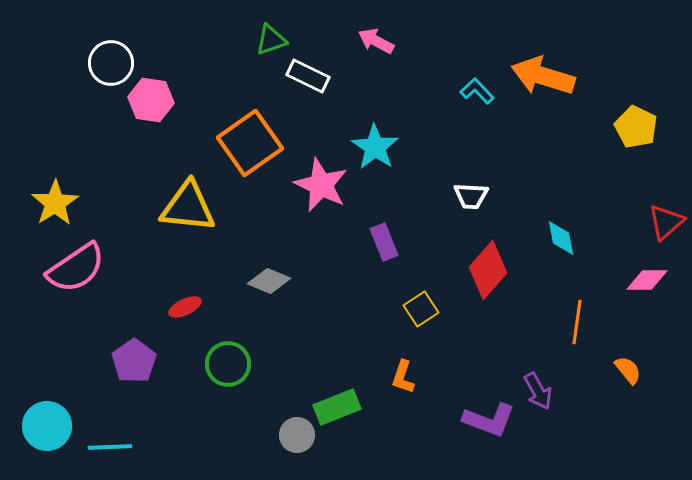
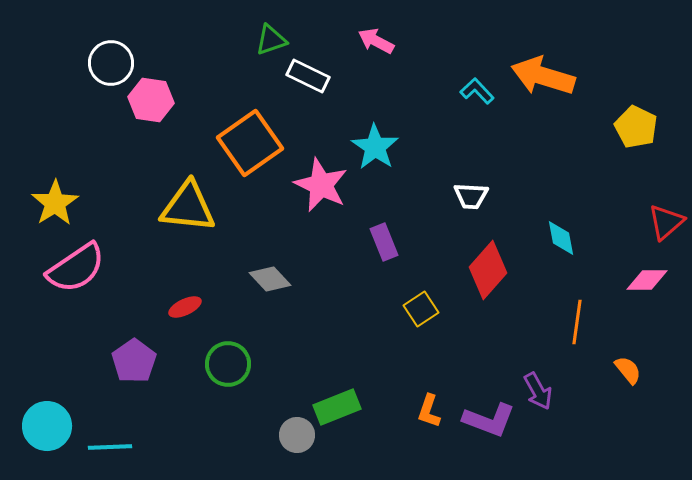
gray diamond: moved 1 px right, 2 px up; rotated 24 degrees clockwise
orange L-shape: moved 26 px right, 34 px down
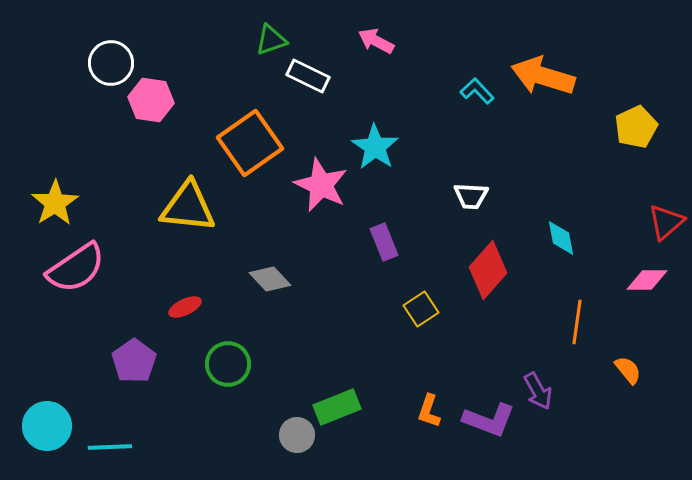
yellow pentagon: rotated 21 degrees clockwise
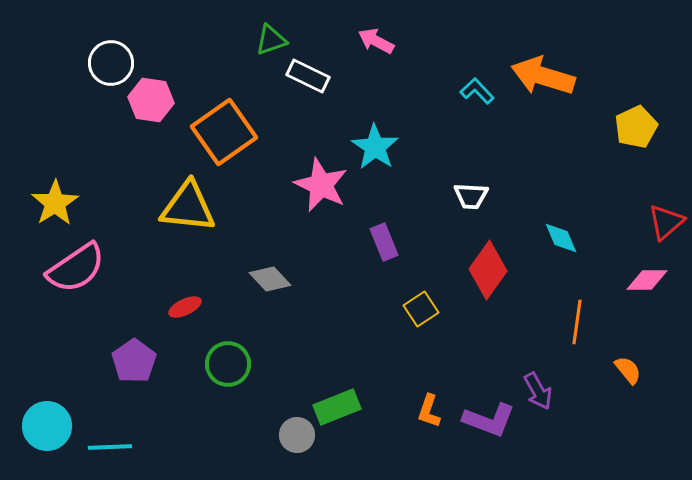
orange square: moved 26 px left, 11 px up
cyan diamond: rotated 12 degrees counterclockwise
red diamond: rotated 6 degrees counterclockwise
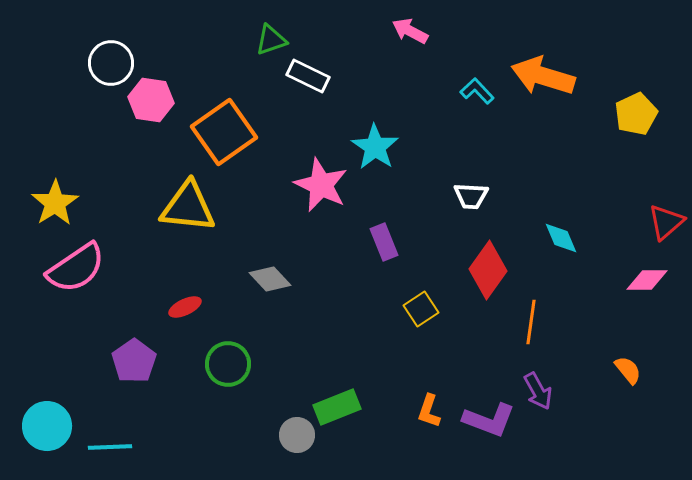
pink arrow: moved 34 px right, 10 px up
yellow pentagon: moved 13 px up
orange line: moved 46 px left
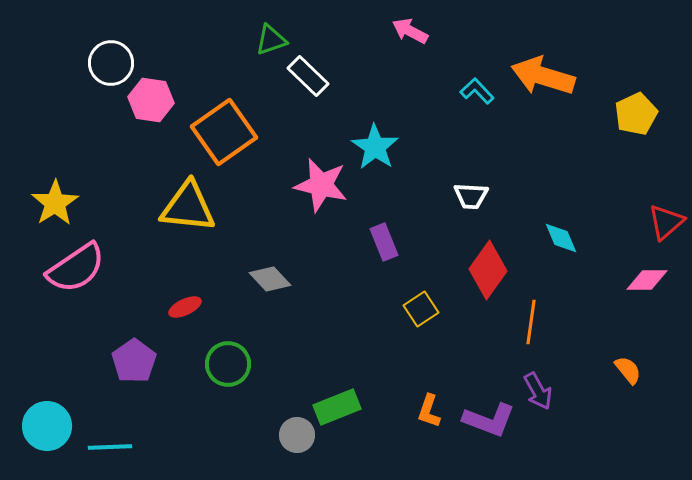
white rectangle: rotated 18 degrees clockwise
pink star: rotated 12 degrees counterclockwise
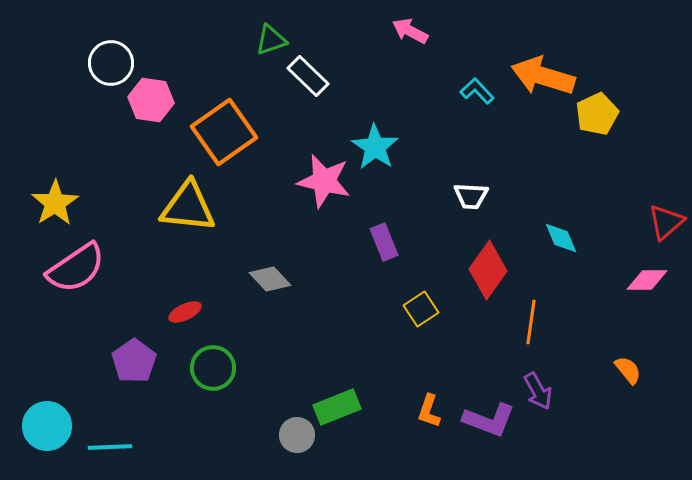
yellow pentagon: moved 39 px left
pink star: moved 3 px right, 4 px up
red ellipse: moved 5 px down
green circle: moved 15 px left, 4 px down
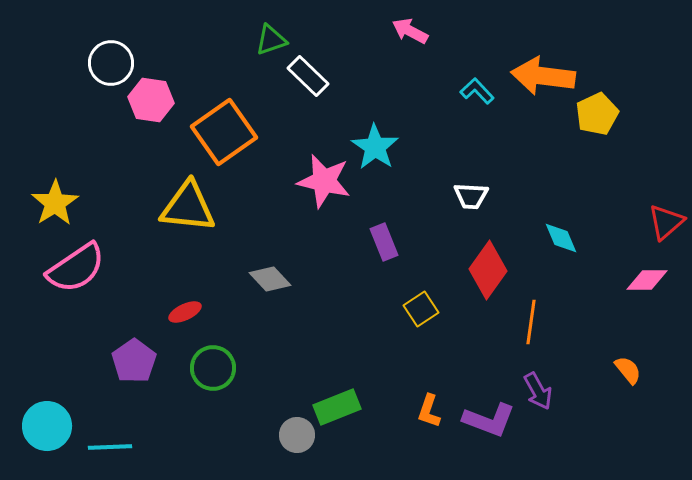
orange arrow: rotated 10 degrees counterclockwise
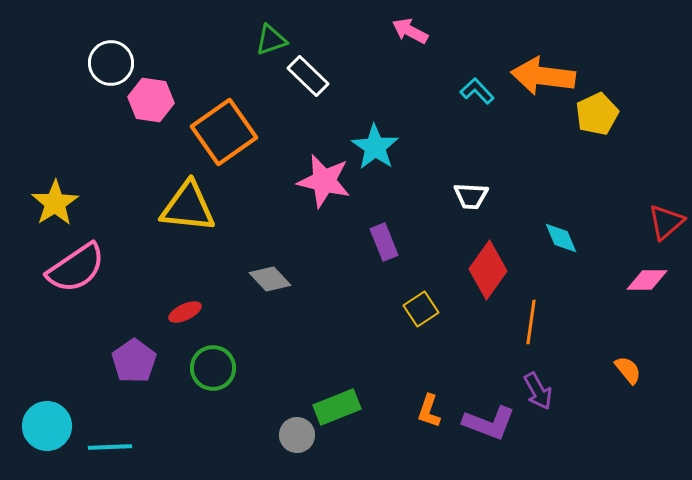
purple L-shape: moved 3 px down
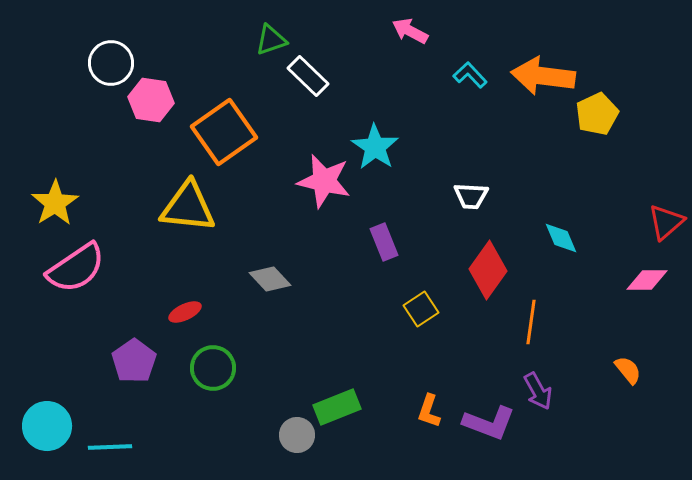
cyan L-shape: moved 7 px left, 16 px up
